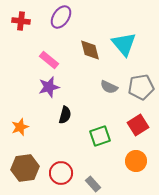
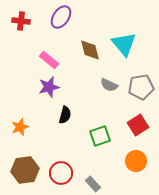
gray semicircle: moved 2 px up
brown hexagon: moved 2 px down
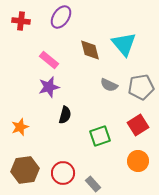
orange circle: moved 2 px right
red circle: moved 2 px right
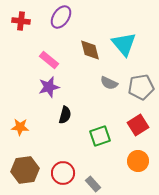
gray semicircle: moved 2 px up
orange star: rotated 24 degrees clockwise
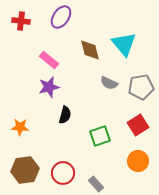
gray rectangle: moved 3 px right
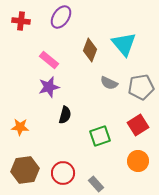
brown diamond: rotated 35 degrees clockwise
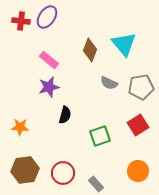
purple ellipse: moved 14 px left
orange circle: moved 10 px down
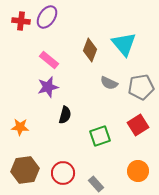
purple star: moved 1 px left
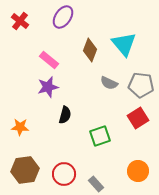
purple ellipse: moved 16 px right
red cross: moved 1 px left; rotated 30 degrees clockwise
gray pentagon: moved 2 px up; rotated 15 degrees clockwise
red square: moved 7 px up
red circle: moved 1 px right, 1 px down
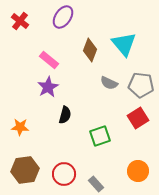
purple star: rotated 15 degrees counterclockwise
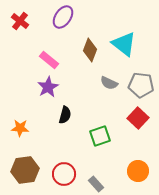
cyan triangle: rotated 12 degrees counterclockwise
red square: rotated 15 degrees counterclockwise
orange star: moved 1 px down
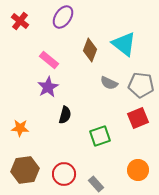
red square: rotated 25 degrees clockwise
orange circle: moved 1 px up
